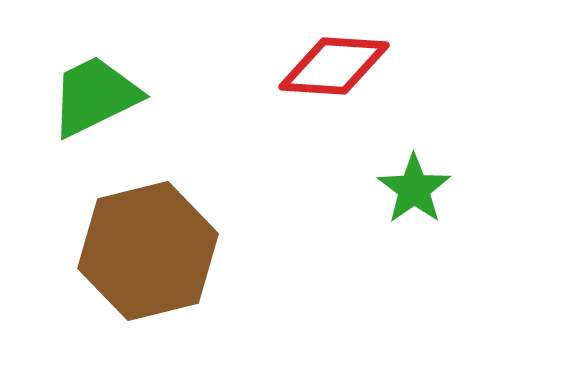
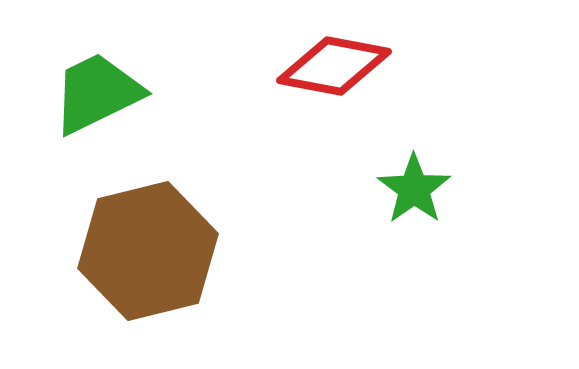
red diamond: rotated 7 degrees clockwise
green trapezoid: moved 2 px right, 3 px up
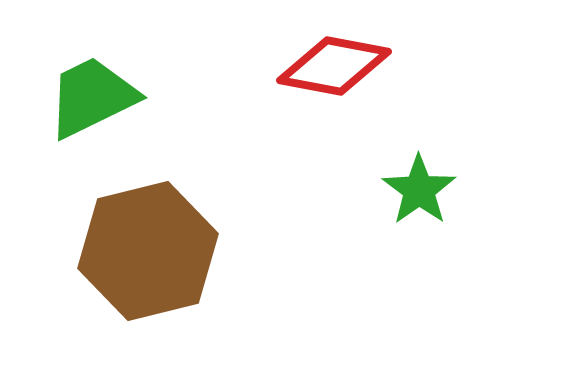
green trapezoid: moved 5 px left, 4 px down
green star: moved 5 px right, 1 px down
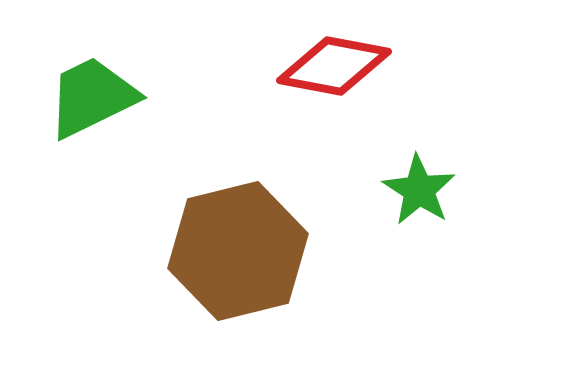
green star: rotated 4 degrees counterclockwise
brown hexagon: moved 90 px right
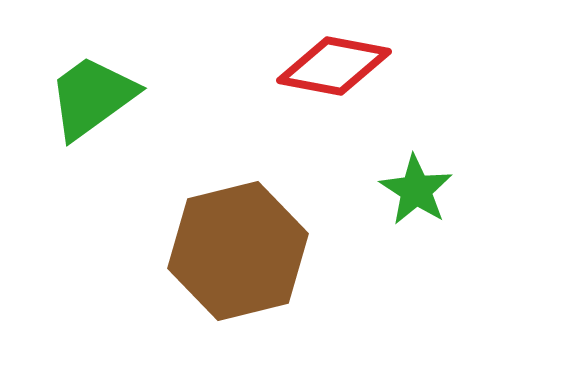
green trapezoid: rotated 10 degrees counterclockwise
green star: moved 3 px left
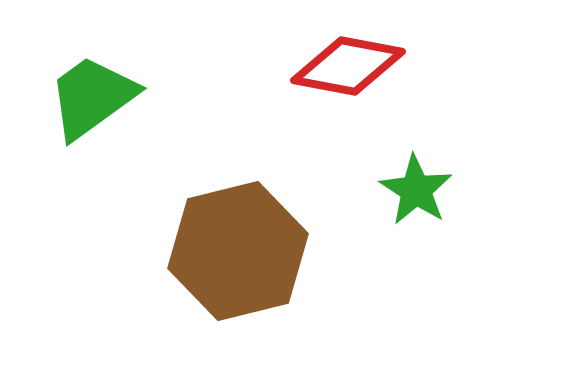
red diamond: moved 14 px right
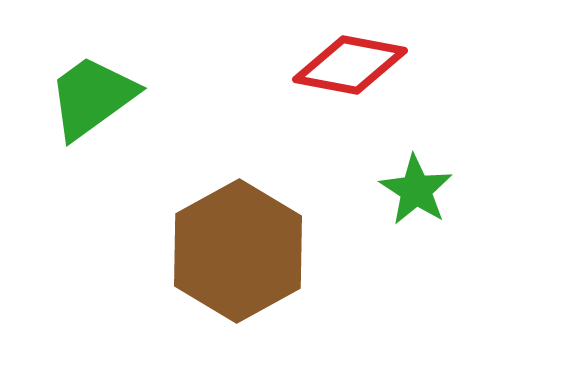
red diamond: moved 2 px right, 1 px up
brown hexagon: rotated 15 degrees counterclockwise
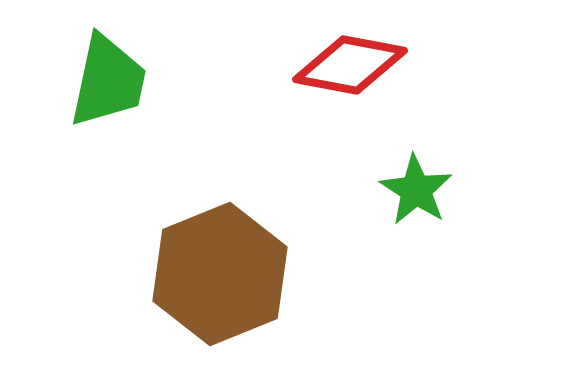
green trapezoid: moved 16 px right, 16 px up; rotated 138 degrees clockwise
brown hexagon: moved 18 px left, 23 px down; rotated 7 degrees clockwise
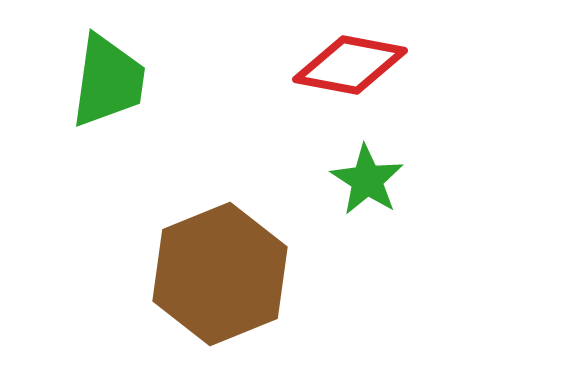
green trapezoid: rotated 4 degrees counterclockwise
green star: moved 49 px left, 10 px up
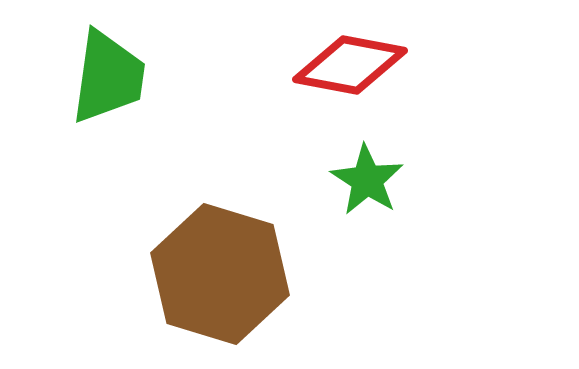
green trapezoid: moved 4 px up
brown hexagon: rotated 21 degrees counterclockwise
